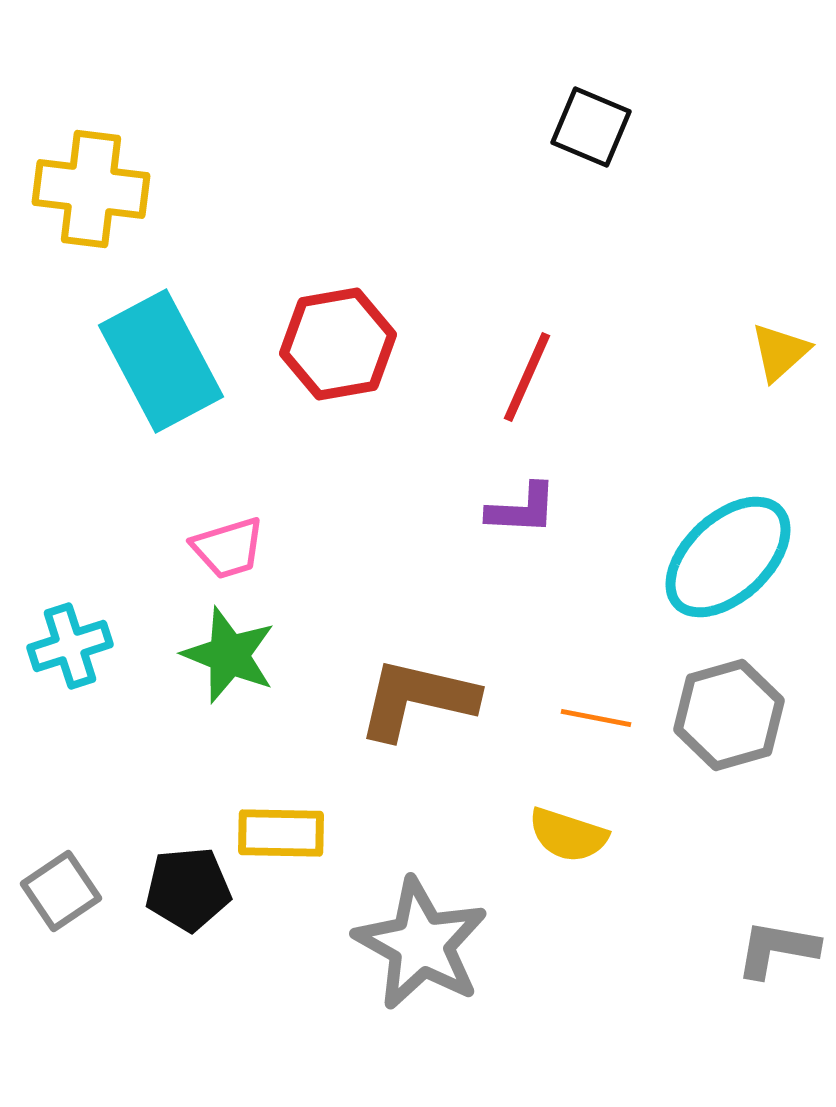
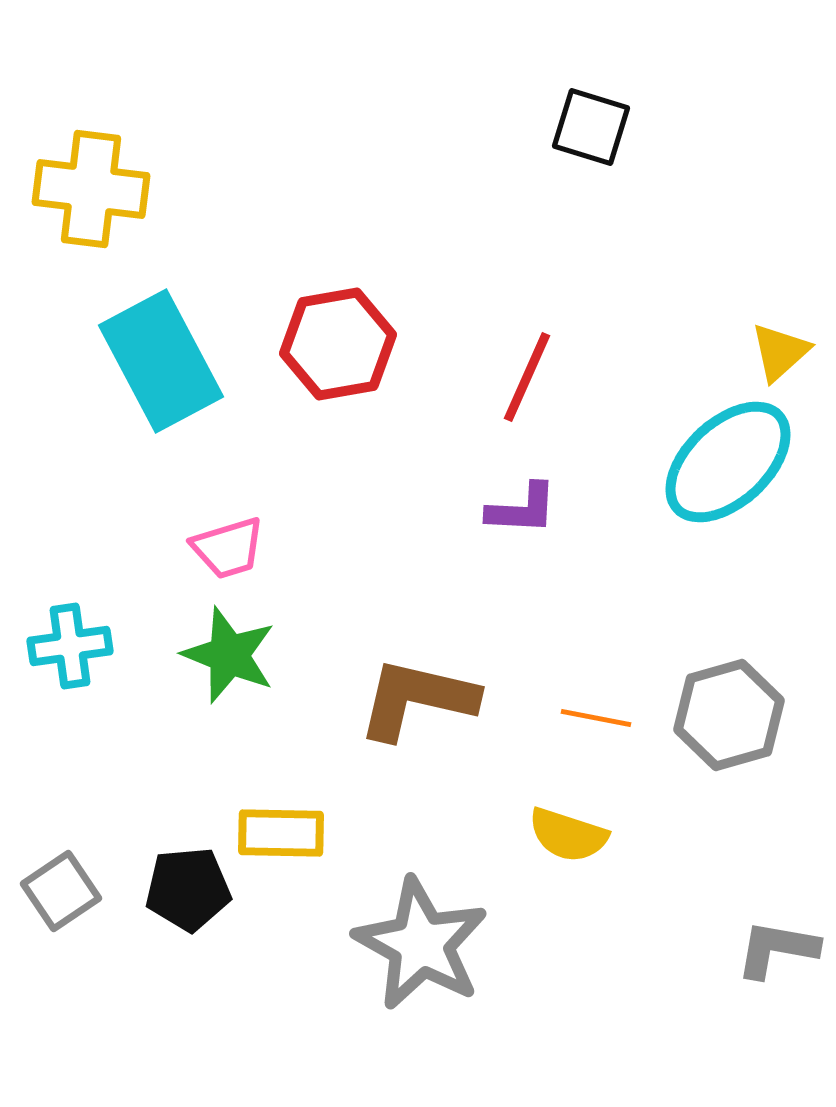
black square: rotated 6 degrees counterclockwise
cyan ellipse: moved 95 px up
cyan cross: rotated 10 degrees clockwise
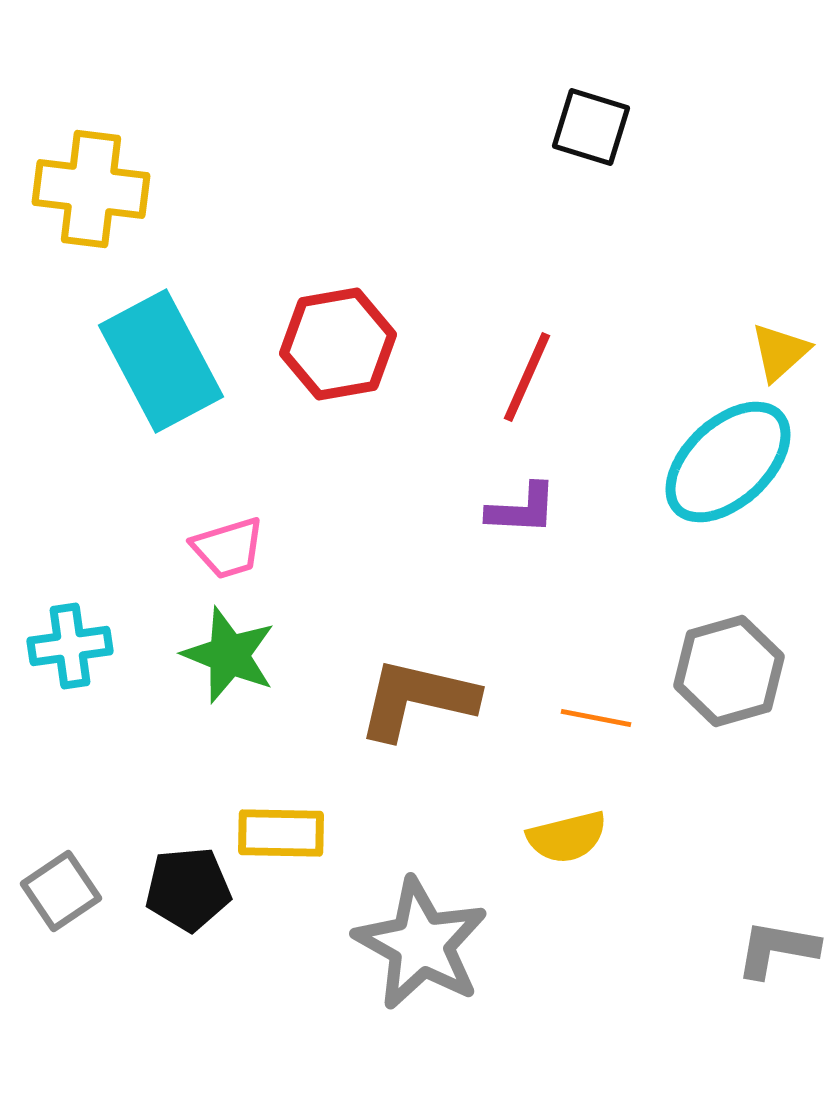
gray hexagon: moved 44 px up
yellow semicircle: moved 1 px left, 2 px down; rotated 32 degrees counterclockwise
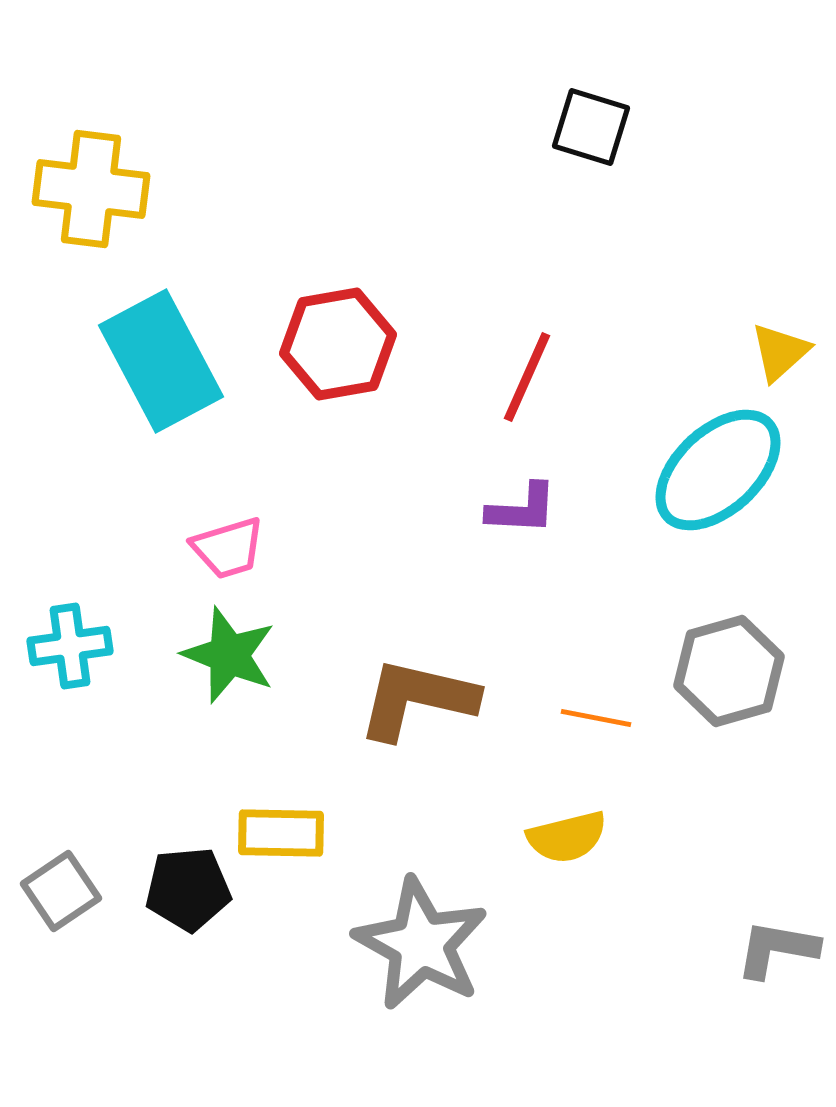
cyan ellipse: moved 10 px left, 8 px down
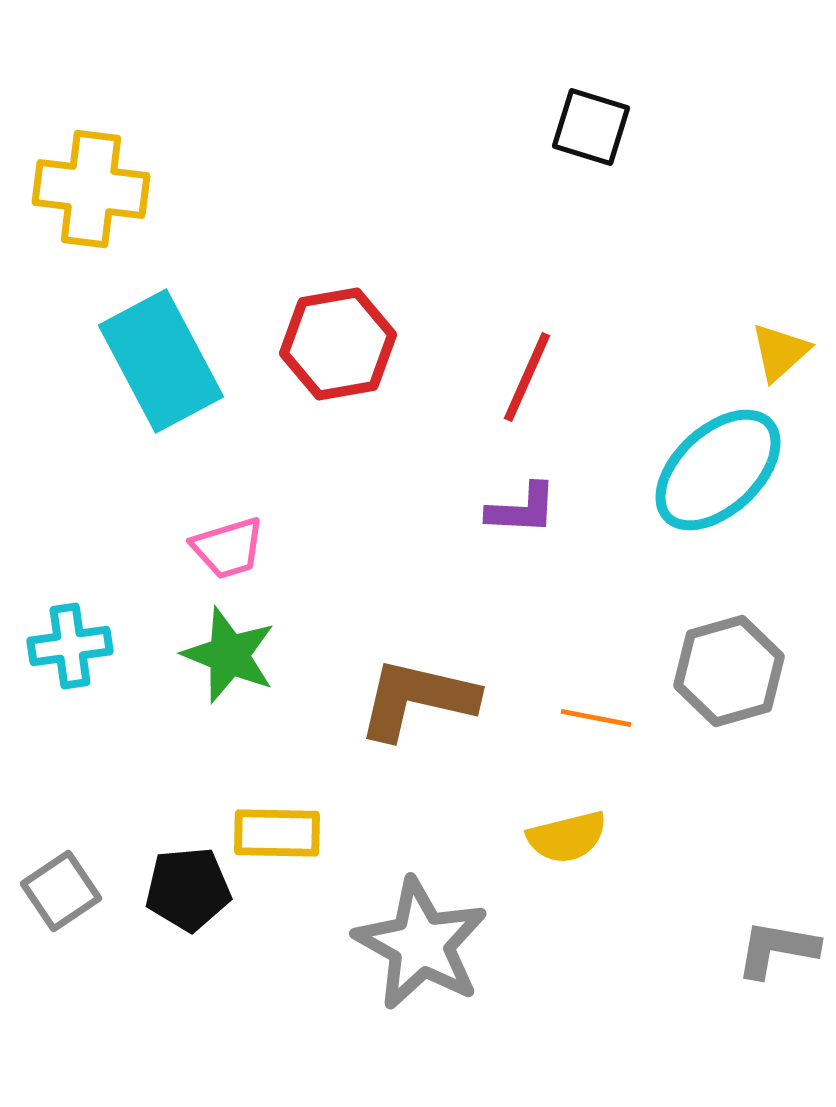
yellow rectangle: moved 4 px left
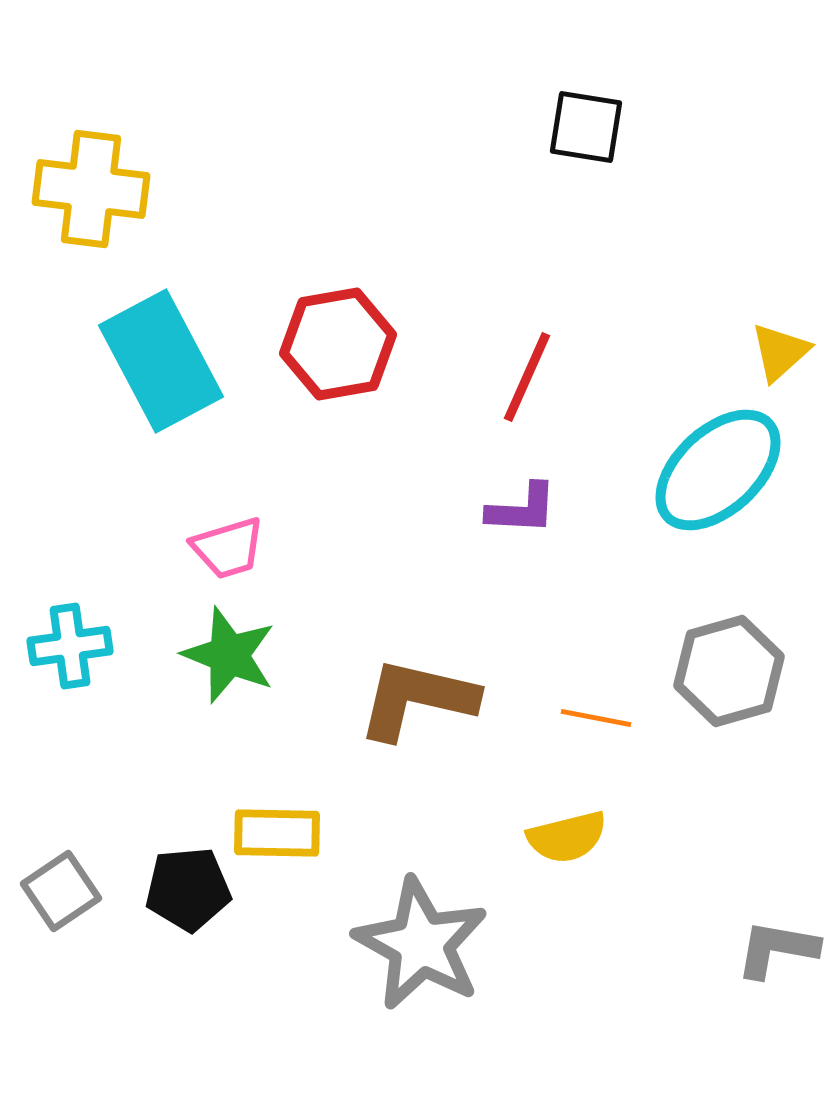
black square: moved 5 px left; rotated 8 degrees counterclockwise
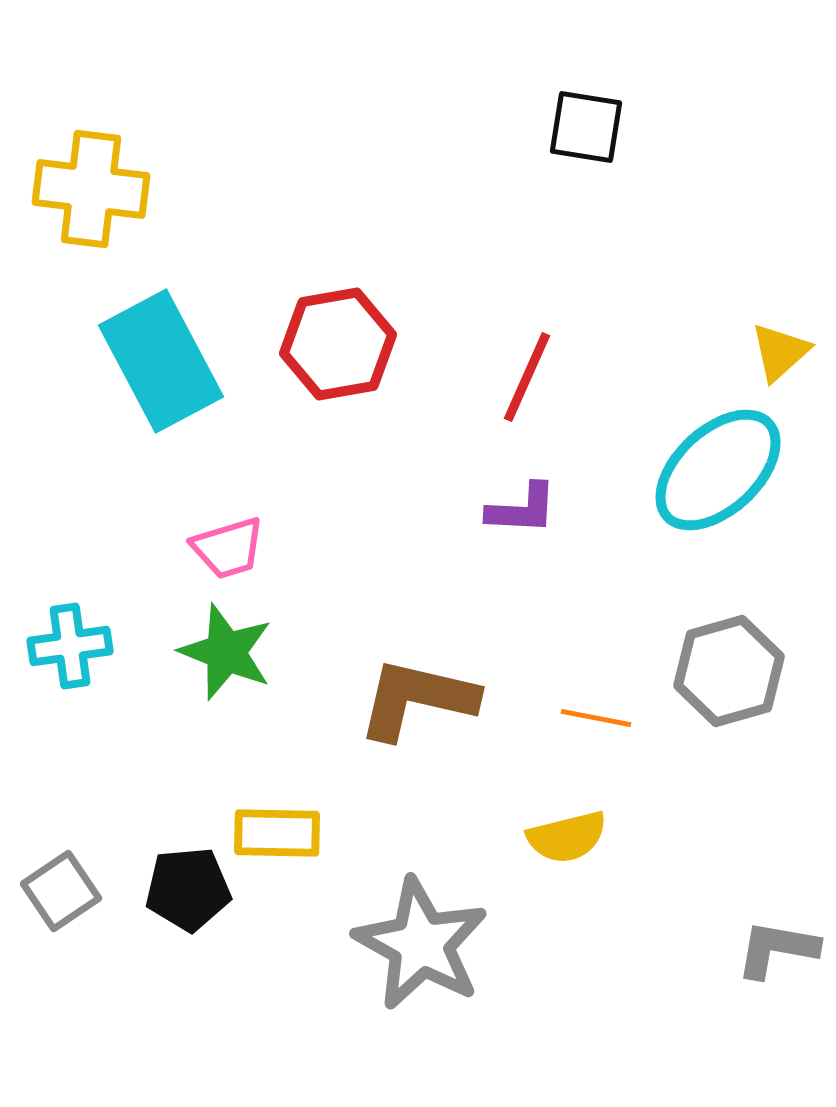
green star: moved 3 px left, 3 px up
